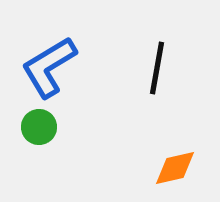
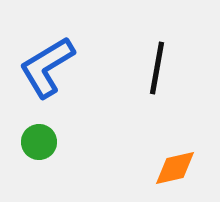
blue L-shape: moved 2 px left
green circle: moved 15 px down
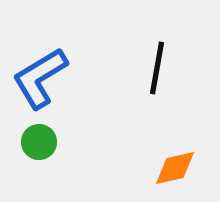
blue L-shape: moved 7 px left, 11 px down
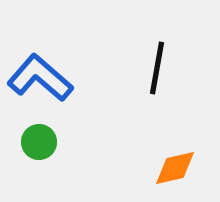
blue L-shape: rotated 72 degrees clockwise
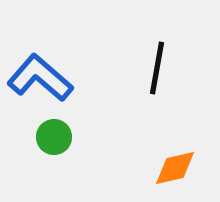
green circle: moved 15 px right, 5 px up
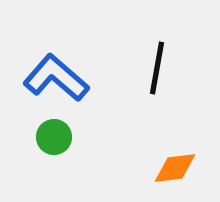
blue L-shape: moved 16 px right
orange diamond: rotated 6 degrees clockwise
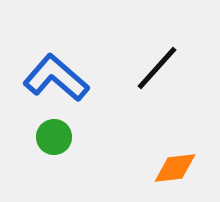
black line: rotated 32 degrees clockwise
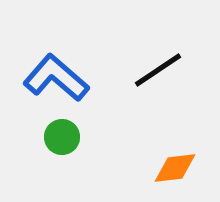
black line: moved 1 px right, 2 px down; rotated 14 degrees clockwise
green circle: moved 8 px right
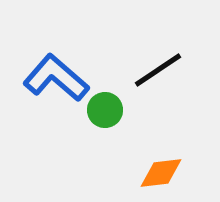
green circle: moved 43 px right, 27 px up
orange diamond: moved 14 px left, 5 px down
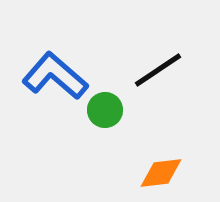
blue L-shape: moved 1 px left, 2 px up
